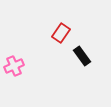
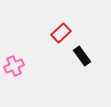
red rectangle: rotated 12 degrees clockwise
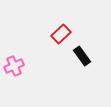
red rectangle: moved 1 px down
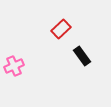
red rectangle: moved 5 px up
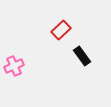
red rectangle: moved 1 px down
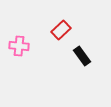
pink cross: moved 5 px right, 20 px up; rotated 30 degrees clockwise
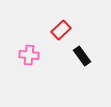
pink cross: moved 10 px right, 9 px down
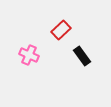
pink cross: rotated 18 degrees clockwise
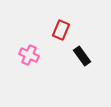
red rectangle: rotated 24 degrees counterclockwise
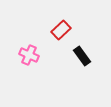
red rectangle: rotated 24 degrees clockwise
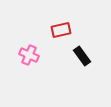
red rectangle: rotated 30 degrees clockwise
